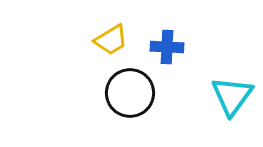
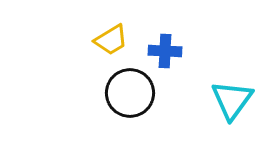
blue cross: moved 2 px left, 4 px down
cyan triangle: moved 4 px down
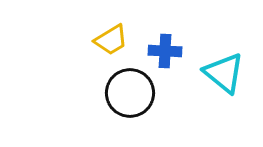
cyan triangle: moved 8 px left, 27 px up; rotated 27 degrees counterclockwise
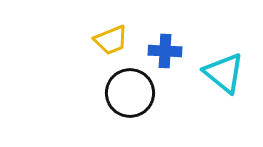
yellow trapezoid: rotated 9 degrees clockwise
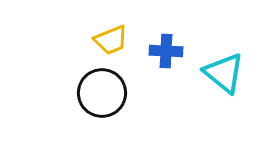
blue cross: moved 1 px right
black circle: moved 28 px left
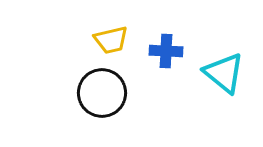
yellow trapezoid: rotated 9 degrees clockwise
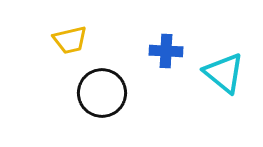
yellow trapezoid: moved 41 px left
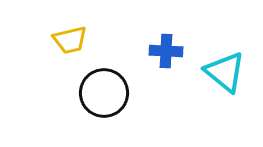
cyan triangle: moved 1 px right, 1 px up
black circle: moved 2 px right
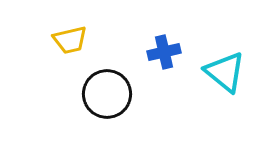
blue cross: moved 2 px left, 1 px down; rotated 16 degrees counterclockwise
black circle: moved 3 px right, 1 px down
